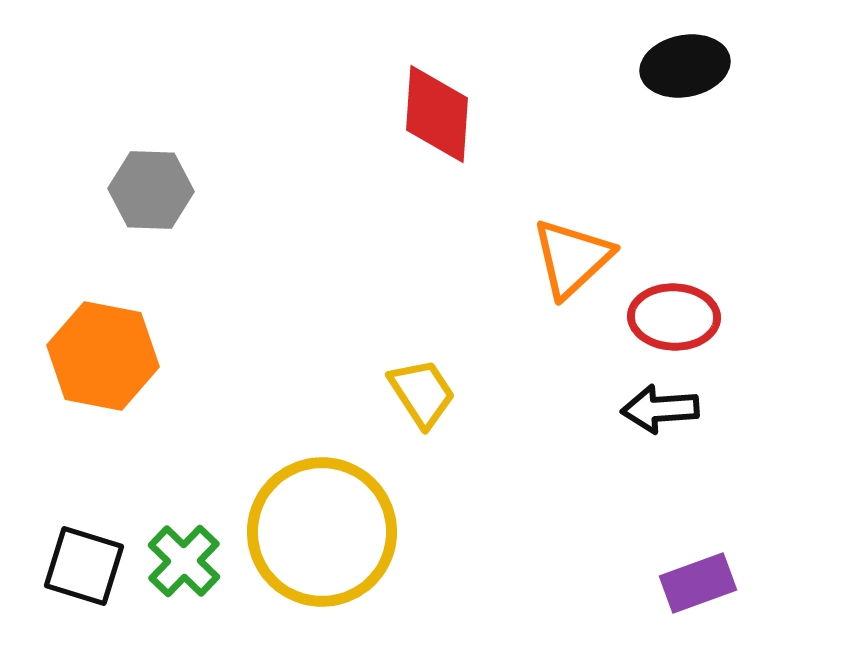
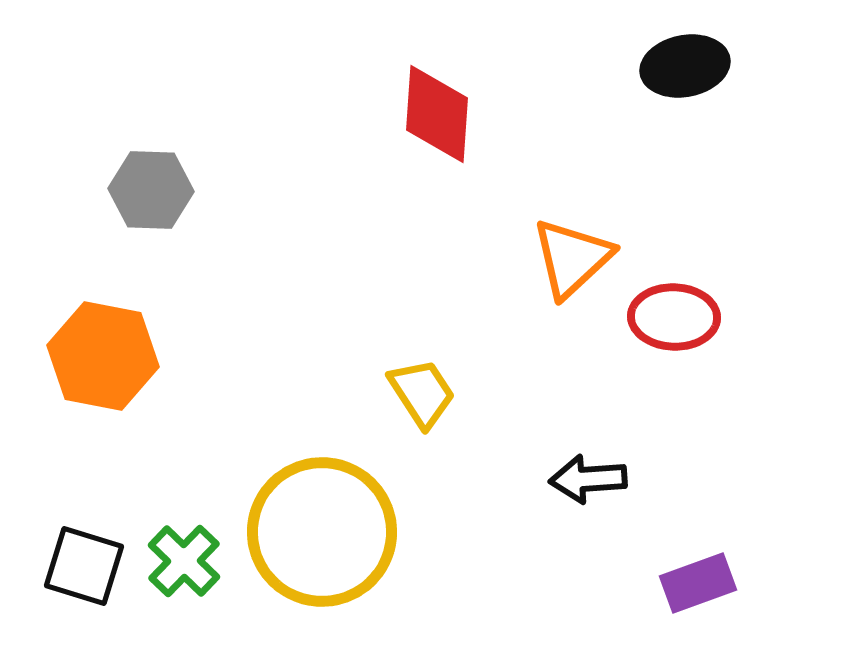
black arrow: moved 72 px left, 70 px down
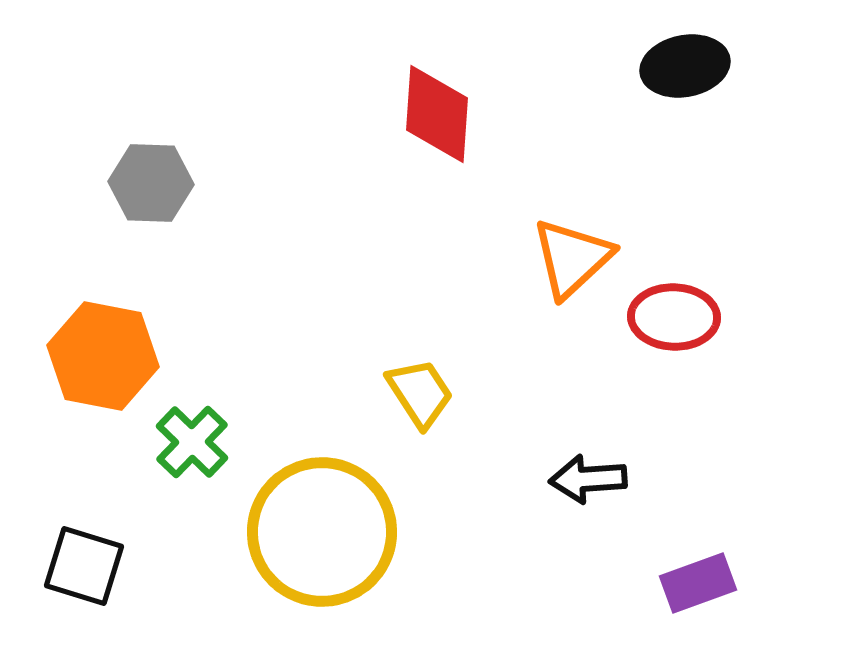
gray hexagon: moved 7 px up
yellow trapezoid: moved 2 px left
green cross: moved 8 px right, 119 px up
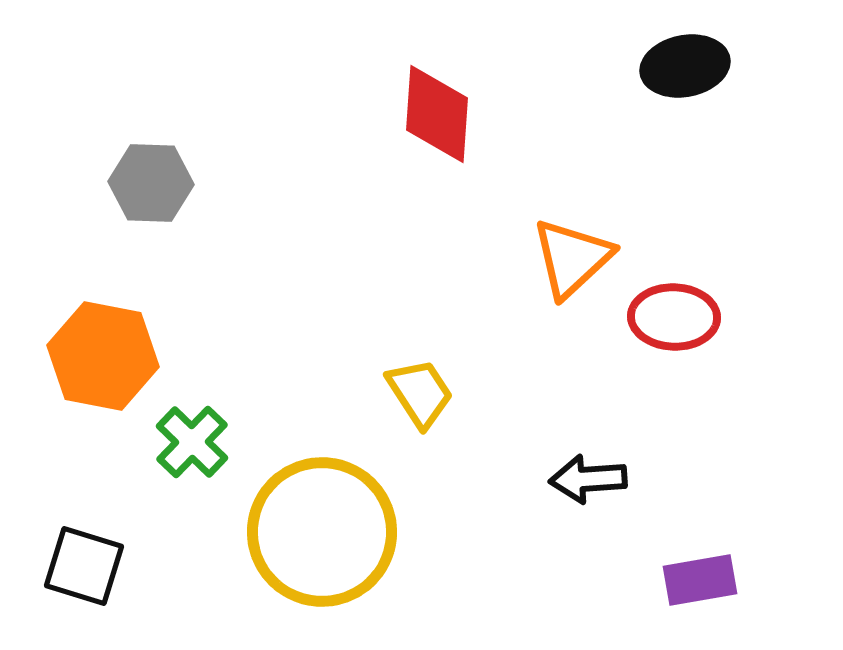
purple rectangle: moved 2 px right, 3 px up; rotated 10 degrees clockwise
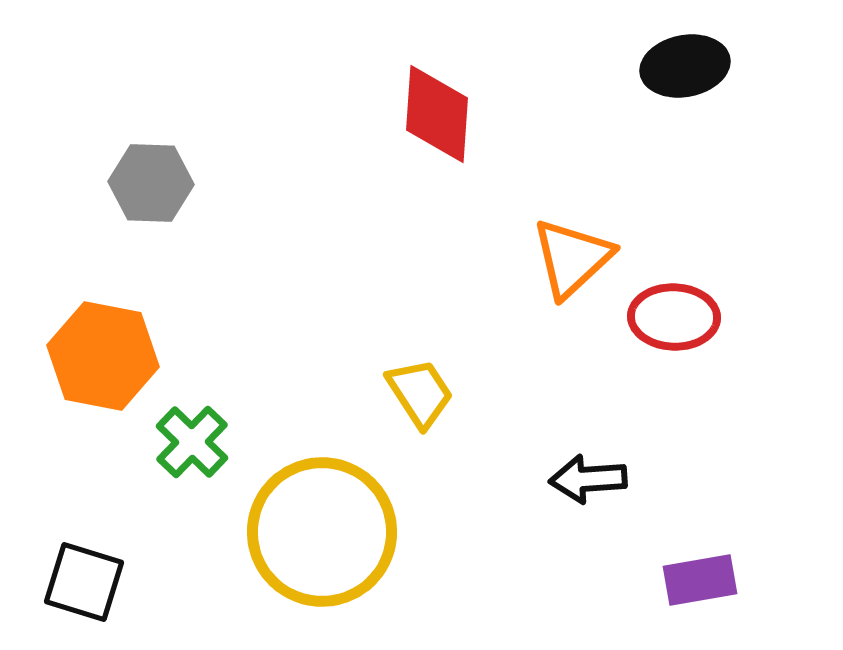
black square: moved 16 px down
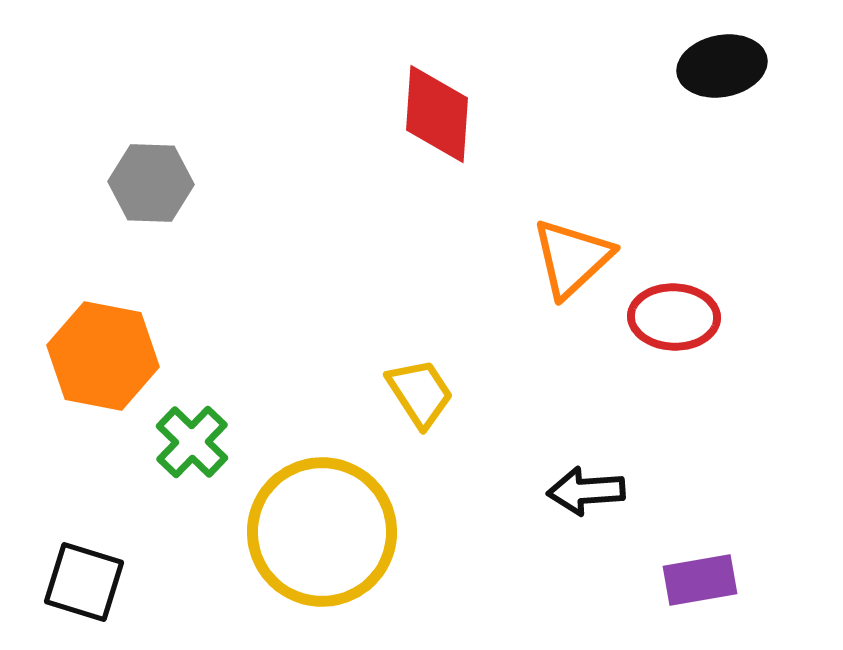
black ellipse: moved 37 px right
black arrow: moved 2 px left, 12 px down
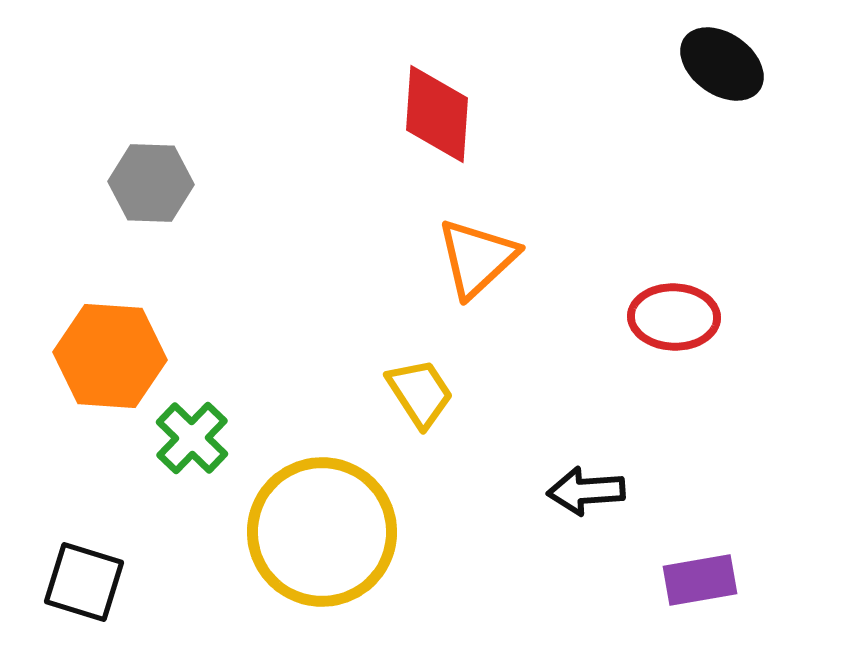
black ellipse: moved 2 px up; rotated 46 degrees clockwise
orange triangle: moved 95 px left
orange hexagon: moved 7 px right; rotated 7 degrees counterclockwise
green cross: moved 4 px up
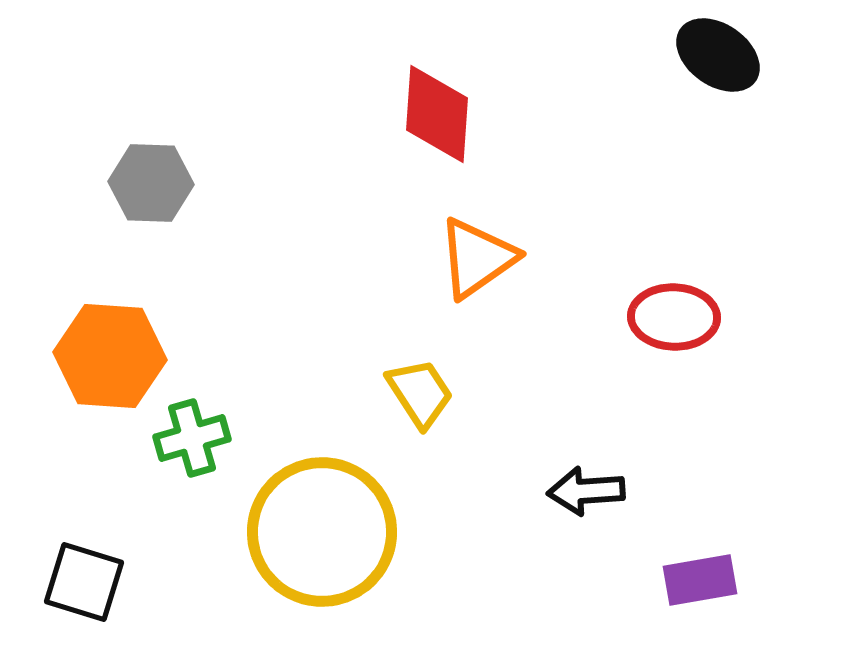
black ellipse: moved 4 px left, 9 px up
orange triangle: rotated 8 degrees clockwise
green cross: rotated 30 degrees clockwise
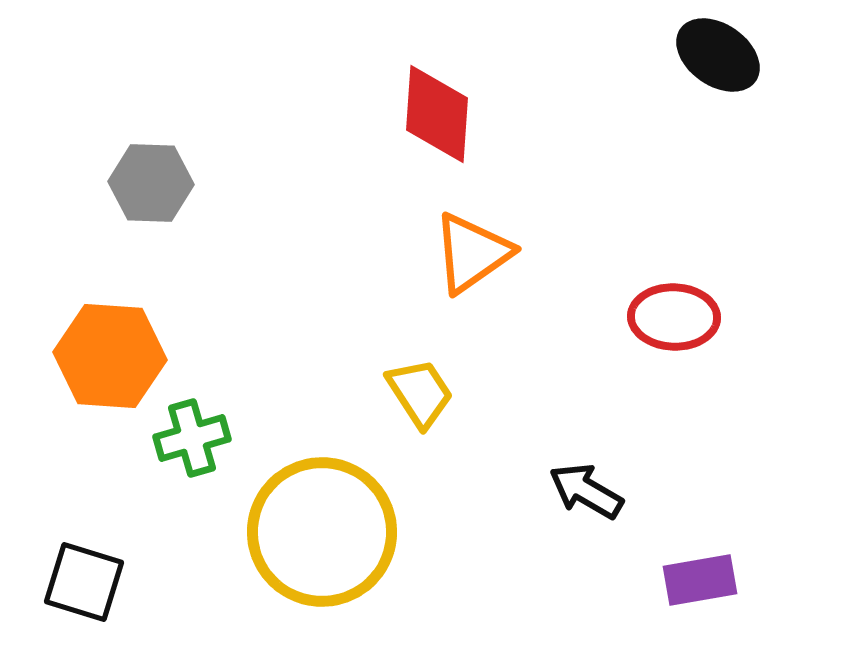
orange triangle: moved 5 px left, 5 px up
black arrow: rotated 34 degrees clockwise
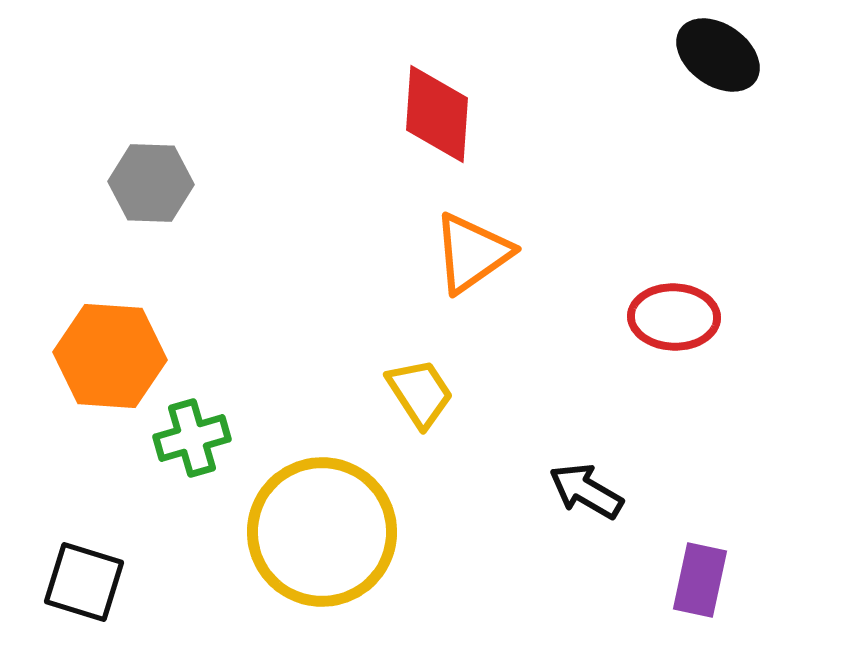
purple rectangle: rotated 68 degrees counterclockwise
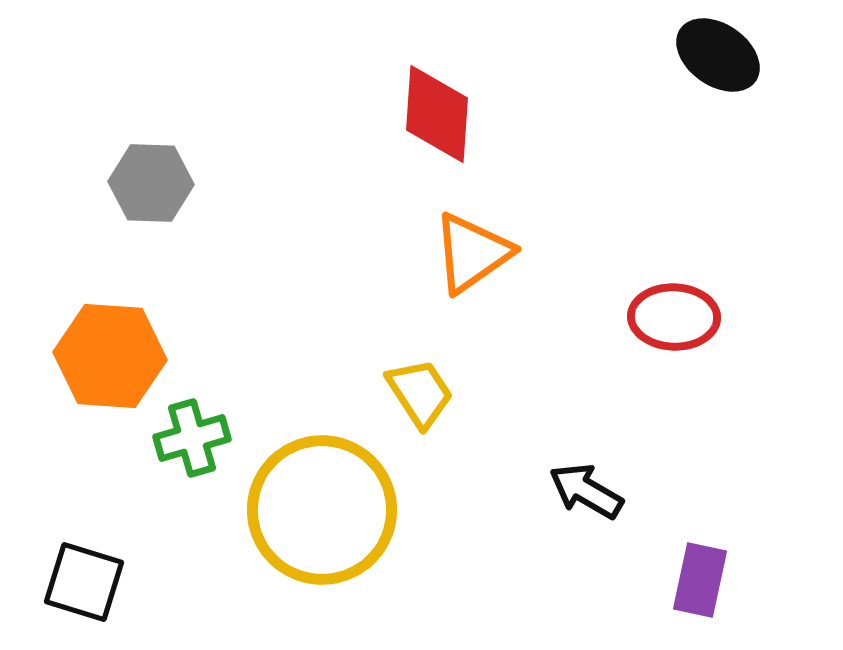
yellow circle: moved 22 px up
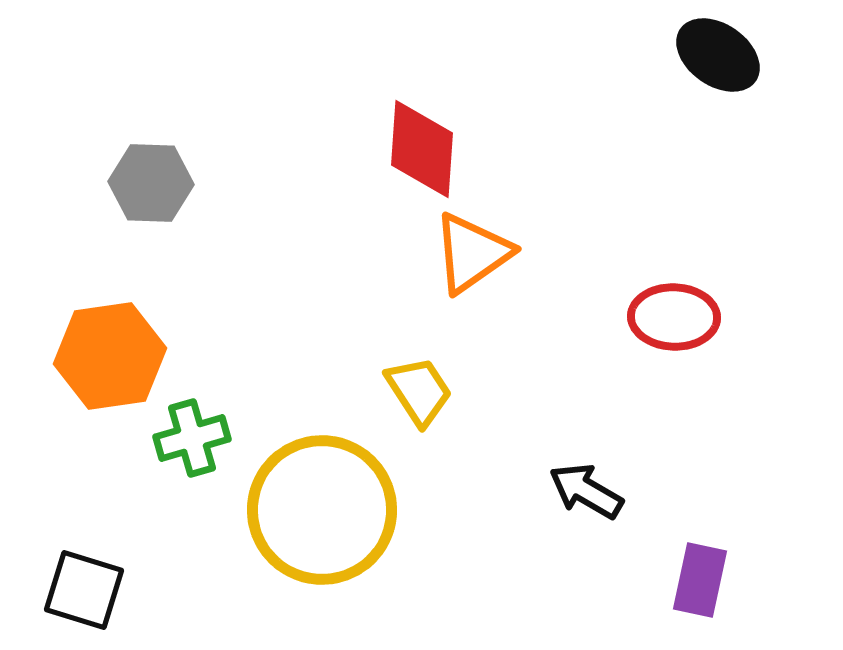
red diamond: moved 15 px left, 35 px down
orange hexagon: rotated 12 degrees counterclockwise
yellow trapezoid: moved 1 px left, 2 px up
black square: moved 8 px down
